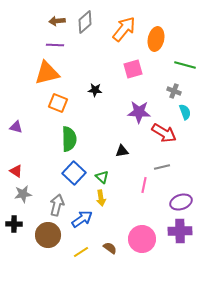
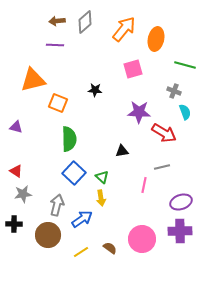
orange triangle: moved 14 px left, 7 px down
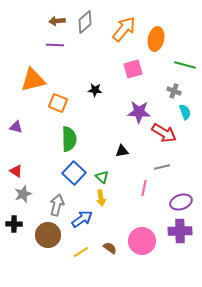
pink line: moved 3 px down
gray star: rotated 12 degrees counterclockwise
pink circle: moved 2 px down
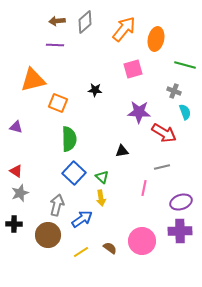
gray star: moved 3 px left, 1 px up
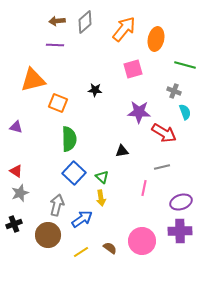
black cross: rotated 21 degrees counterclockwise
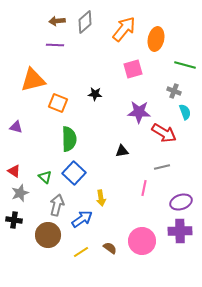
black star: moved 4 px down
red triangle: moved 2 px left
green triangle: moved 57 px left
black cross: moved 4 px up; rotated 28 degrees clockwise
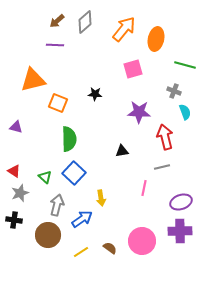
brown arrow: rotated 35 degrees counterclockwise
red arrow: moved 1 px right, 4 px down; rotated 135 degrees counterclockwise
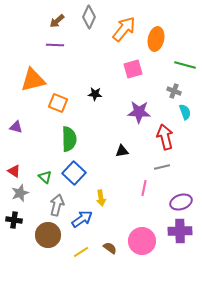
gray diamond: moved 4 px right, 5 px up; rotated 25 degrees counterclockwise
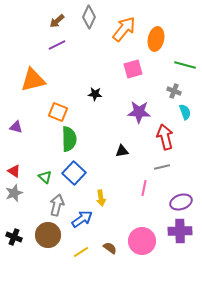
purple line: moved 2 px right; rotated 30 degrees counterclockwise
orange square: moved 9 px down
gray star: moved 6 px left
black cross: moved 17 px down; rotated 14 degrees clockwise
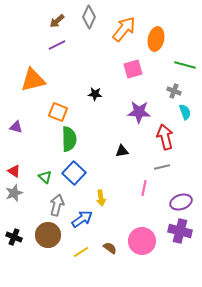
purple cross: rotated 15 degrees clockwise
